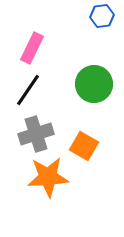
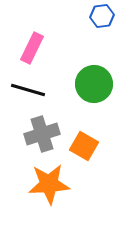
black line: rotated 72 degrees clockwise
gray cross: moved 6 px right
orange star: moved 1 px right, 7 px down
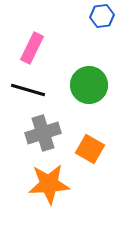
green circle: moved 5 px left, 1 px down
gray cross: moved 1 px right, 1 px up
orange square: moved 6 px right, 3 px down
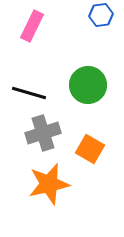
blue hexagon: moved 1 px left, 1 px up
pink rectangle: moved 22 px up
green circle: moved 1 px left
black line: moved 1 px right, 3 px down
orange star: rotated 9 degrees counterclockwise
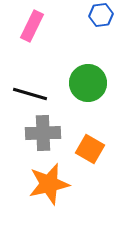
green circle: moved 2 px up
black line: moved 1 px right, 1 px down
gray cross: rotated 16 degrees clockwise
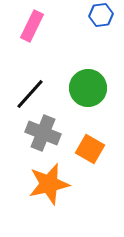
green circle: moved 5 px down
black line: rotated 64 degrees counterclockwise
gray cross: rotated 24 degrees clockwise
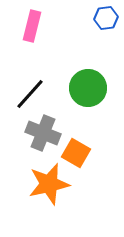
blue hexagon: moved 5 px right, 3 px down
pink rectangle: rotated 12 degrees counterclockwise
orange square: moved 14 px left, 4 px down
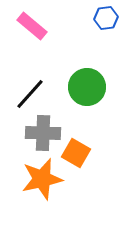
pink rectangle: rotated 64 degrees counterclockwise
green circle: moved 1 px left, 1 px up
gray cross: rotated 20 degrees counterclockwise
orange star: moved 7 px left, 5 px up
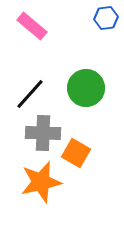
green circle: moved 1 px left, 1 px down
orange star: moved 1 px left, 3 px down
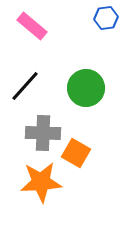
black line: moved 5 px left, 8 px up
orange star: rotated 9 degrees clockwise
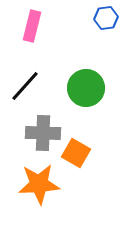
pink rectangle: rotated 64 degrees clockwise
orange star: moved 2 px left, 2 px down
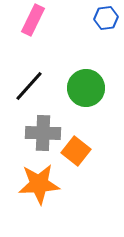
pink rectangle: moved 1 px right, 6 px up; rotated 12 degrees clockwise
black line: moved 4 px right
orange square: moved 2 px up; rotated 8 degrees clockwise
